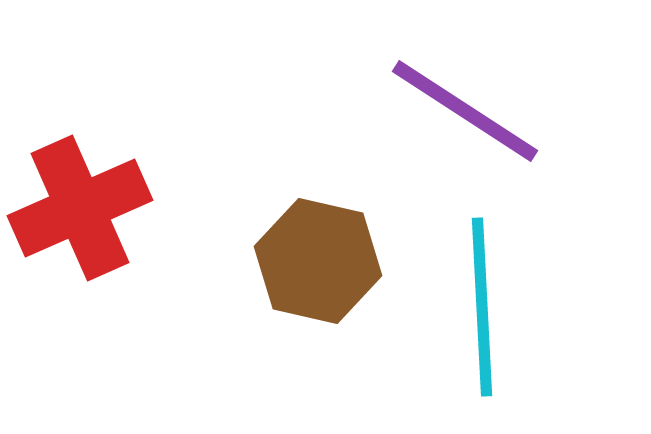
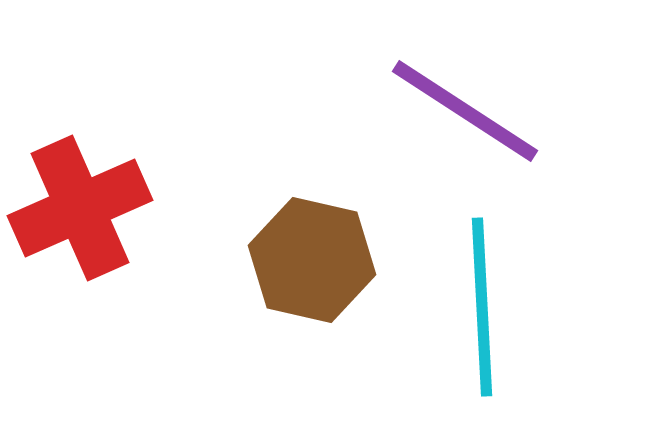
brown hexagon: moved 6 px left, 1 px up
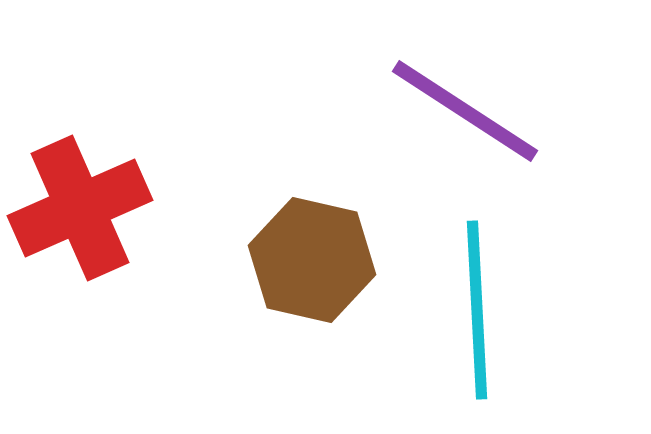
cyan line: moved 5 px left, 3 px down
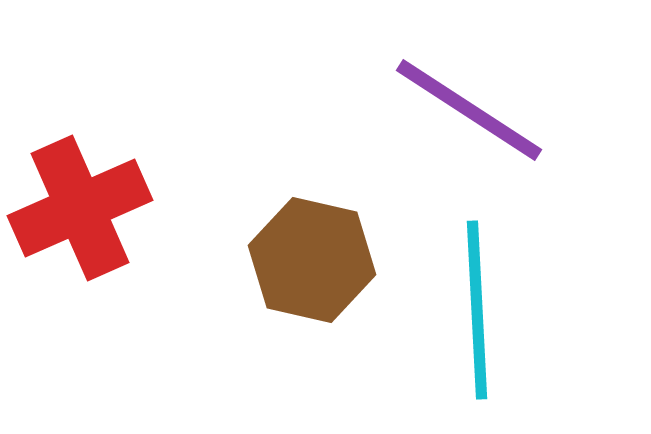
purple line: moved 4 px right, 1 px up
